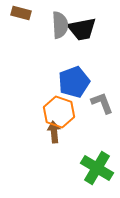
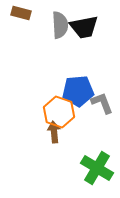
black trapezoid: moved 2 px right, 2 px up
blue pentagon: moved 4 px right, 9 px down; rotated 16 degrees clockwise
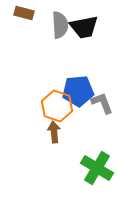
brown rectangle: moved 3 px right
orange hexagon: moved 2 px left, 6 px up
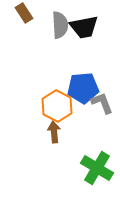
brown rectangle: rotated 42 degrees clockwise
blue pentagon: moved 5 px right, 3 px up
orange hexagon: rotated 8 degrees clockwise
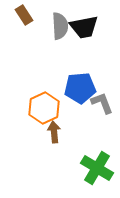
brown rectangle: moved 2 px down
gray semicircle: moved 1 px down
blue pentagon: moved 3 px left
orange hexagon: moved 13 px left, 2 px down; rotated 8 degrees clockwise
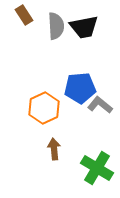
gray semicircle: moved 4 px left
gray L-shape: moved 2 px left, 2 px down; rotated 30 degrees counterclockwise
brown arrow: moved 17 px down
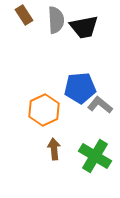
gray semicircle: moved 6 px up
orange hexagon: moved 2 px down
green cross: moved 2 px left, 12 px up
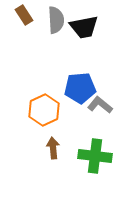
brown arrow: moved 1 px left, 1 px up
green cross: rotated 24 degrees counterclockwise
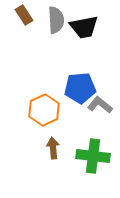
green cross: moved 2 px left
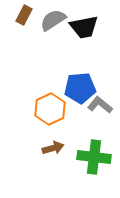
brown rectangle: rotated 60 degrees clockwise
gray semicircle: moved 3 px left; rotated 120 degrees counterclockwise
orange hexagon: moved 6 px right, 1 px up
brown arrow: rotated 80 degrees clockwise
green cross: moved 1 px right, 1 px down
